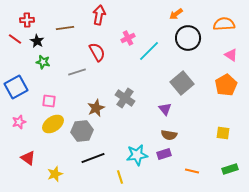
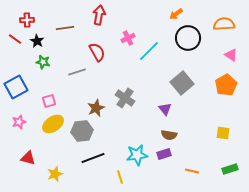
pink square: rotated 24 degrees counterclockwise
red triangle: rotated 21 degrees counterclockwise
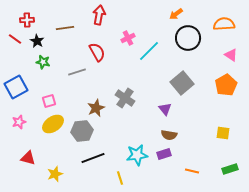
yellow line: moved 1 px down
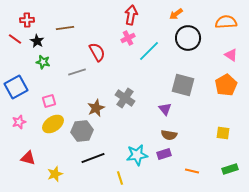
red arrow: moved 32 px right
orange semicircle: moved 2 px right, 2 px up
gray square: moved 1 px right, 2 px down; rotated 35 degrees counterclockwise
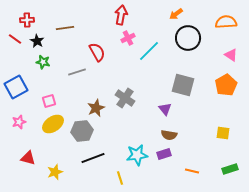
red arrow: moved 10 px left
yellow star: moved 2 px up
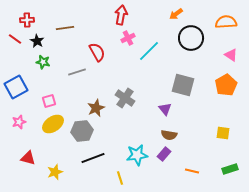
black circle: moved 3 px right
purple rectangle: rotated 32 degrees counterclockwise
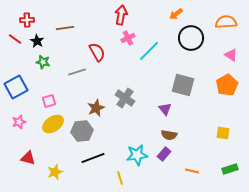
orange pentagon: moved 1 px right
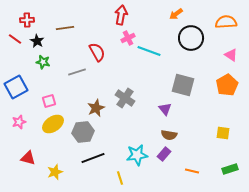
cyan line: rotated 65 degrees clockwise
gray hexagon: moved 1 px right, 1 px down
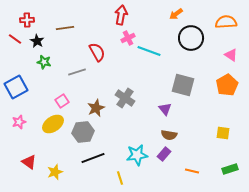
green star: moved 1 px right
pink square: moved 13 px right; rotated 16 degrees counterclockwise
red triangle: moved 1 px right, 4 px down; rotated 21 degrees clockwise
